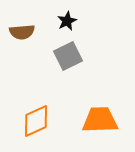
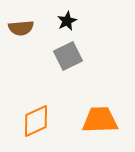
brown semicircle: moved 1 px left, 4 px up
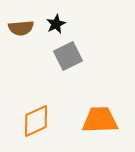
black star: moved 11 px left, 3 px down
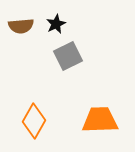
brown semicircle: moved 2 px up
orange diamond: moved 2 px left; rotated 36 degrees counterclockwise
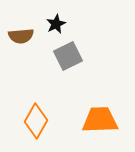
brown semicircle: moved 10 px down
orange diamond: moved 2 px right
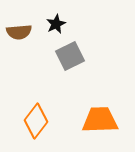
brown semicircle: moved 2 px left, 4 px up
gray square: moved 2 px right
orange diamond: rotated 8 degrees clockwise
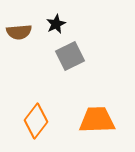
orange trapezoid: moved 3 px left
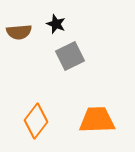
black star: rotated 24 degrees counterclockwise
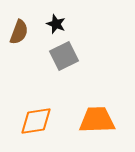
brown semicircle: rotated 65 degrees counterclockwise
gray square: moved 6 px left
orange diamond: rotated 44 degrees clockwise
